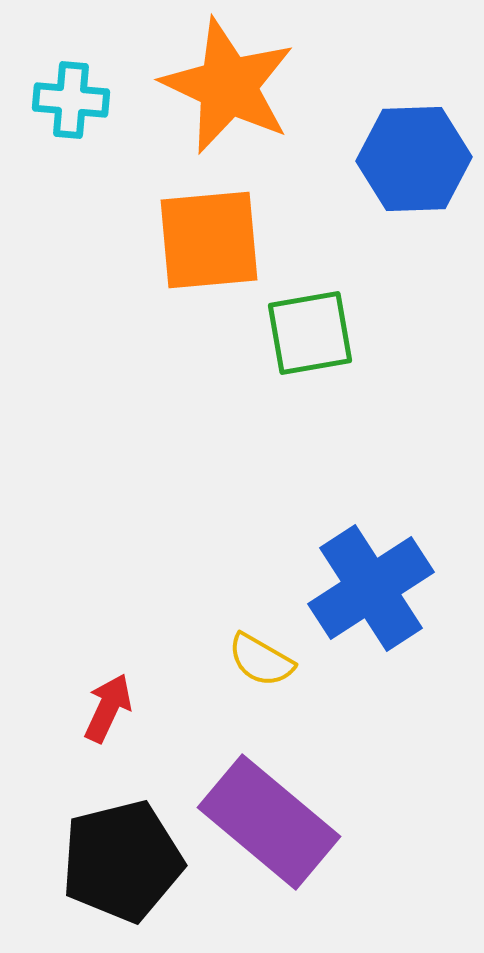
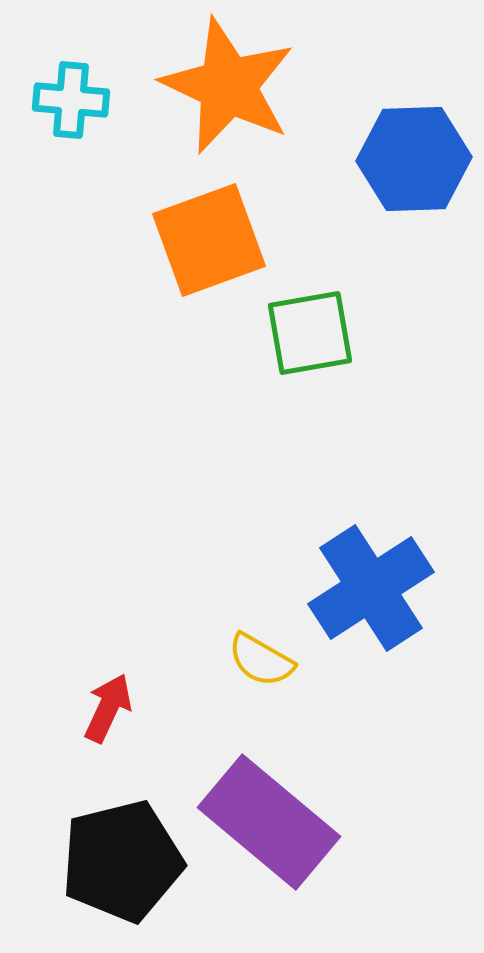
orange square: rotated 15 degrees counterclockwise
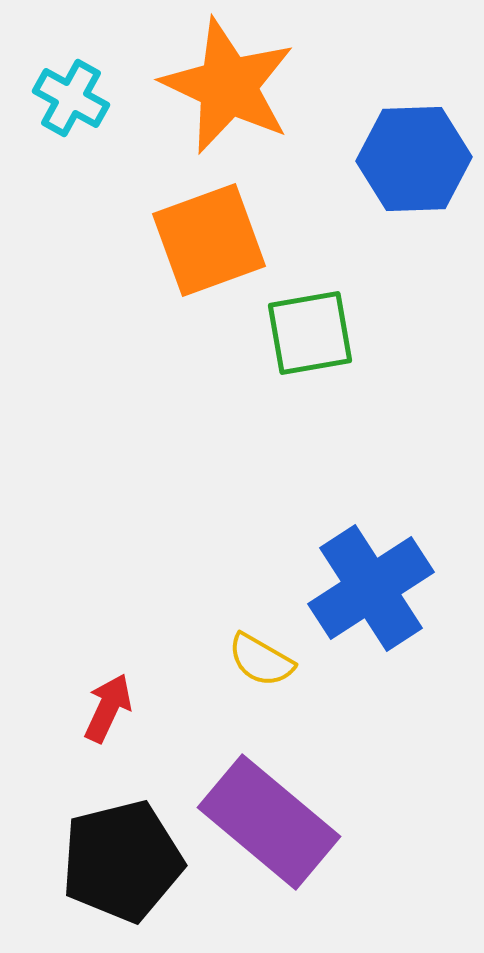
cyan cross: moved 2 px up; rotated 24 degrees clockwise
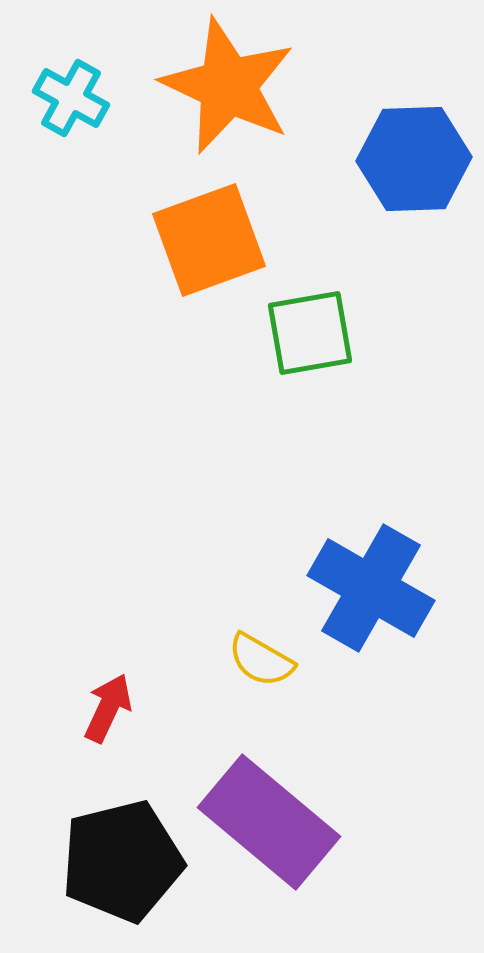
blue cross: rotated 27 degrees counterclockwise
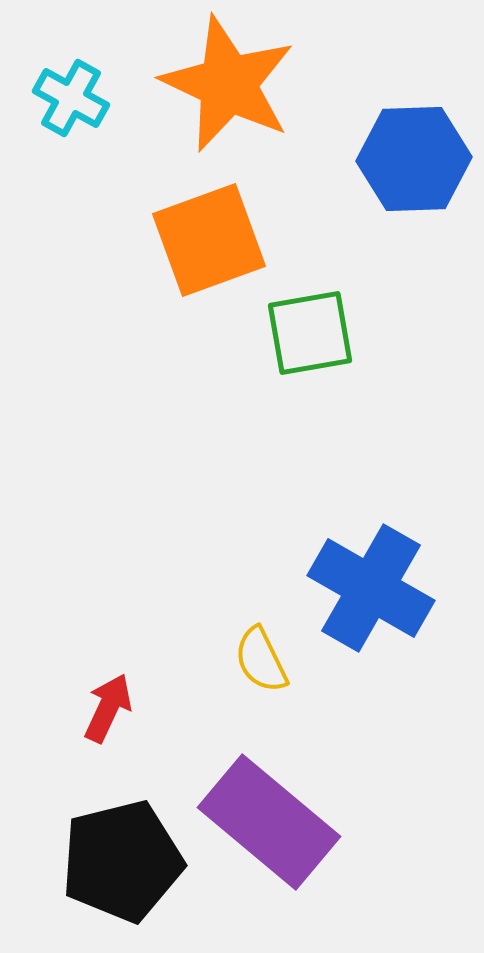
orange star: moved 2 px up
yellow semicircle: rotated 34 degrees clockwise
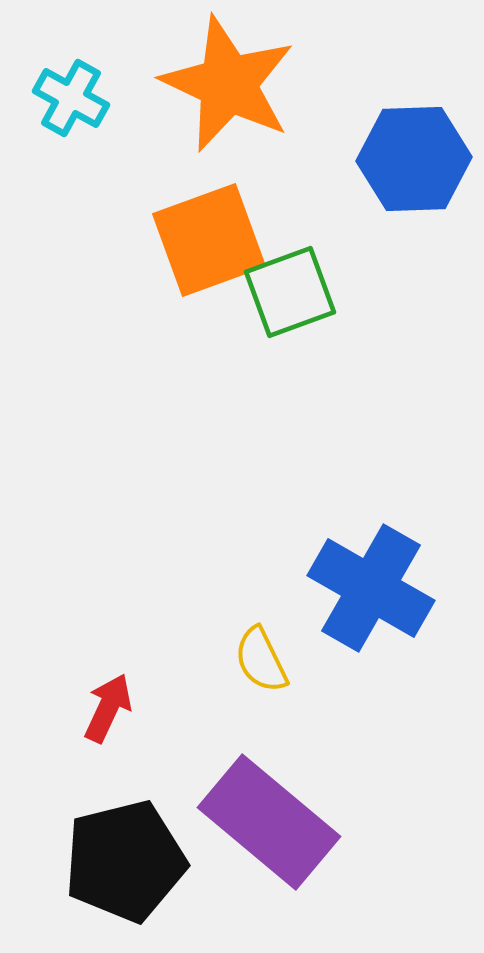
green square: moved 20 px left, 41 px up; rotated 10 degrees counterclockwise
black pentagon: moved 3 px right
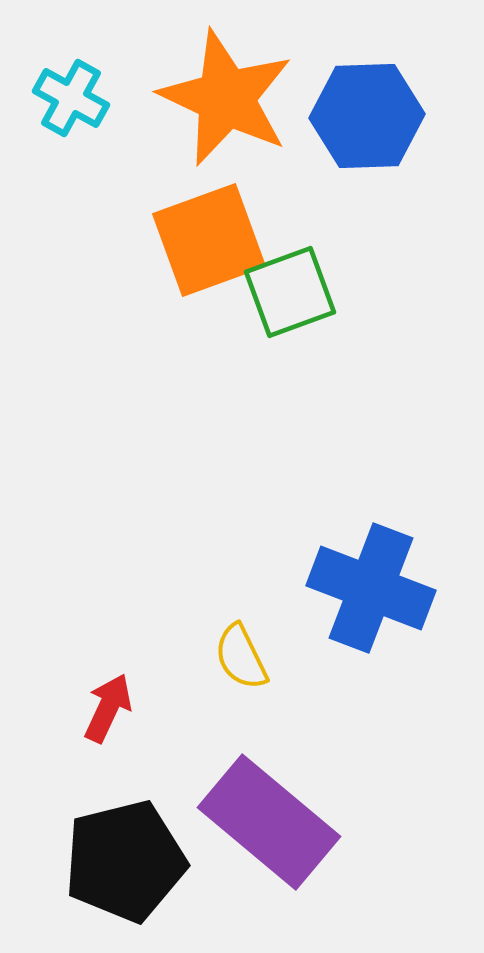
orange star: moved 2 px left, 14 px down
blue hexagon: moved 47 px left, 43 px up
blue cross: rotated 9 degrees counterclockwise
yellow semicircle: moved 20 px left, 3 px up
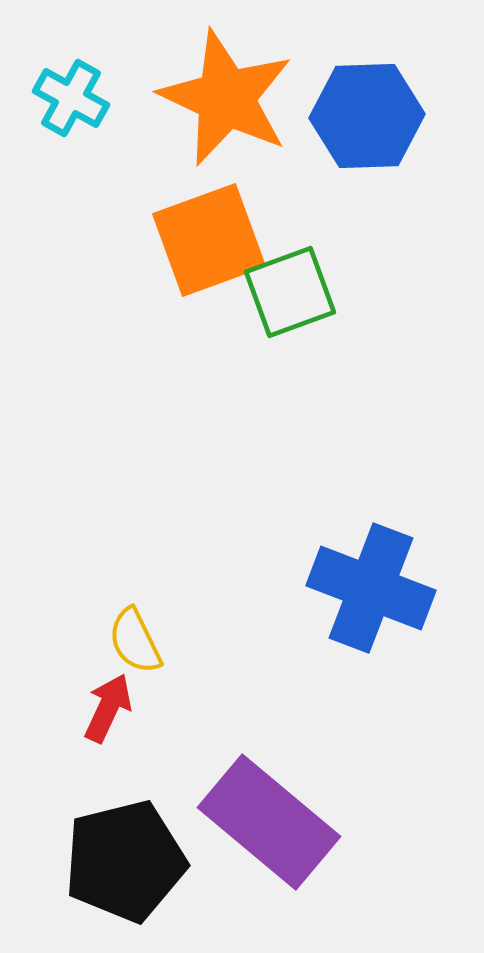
yellow semicircle: moved 106 px left, 16 px up
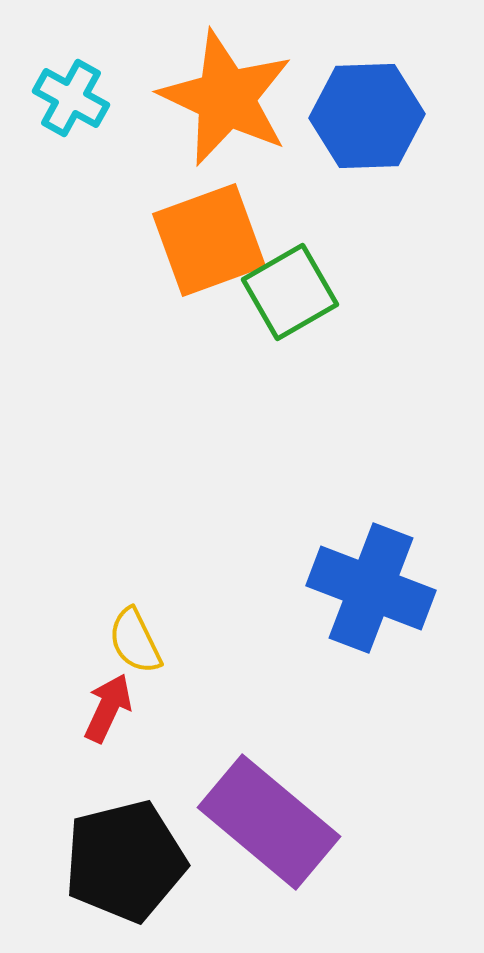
green square: rotated 10 degrees counterclockwise
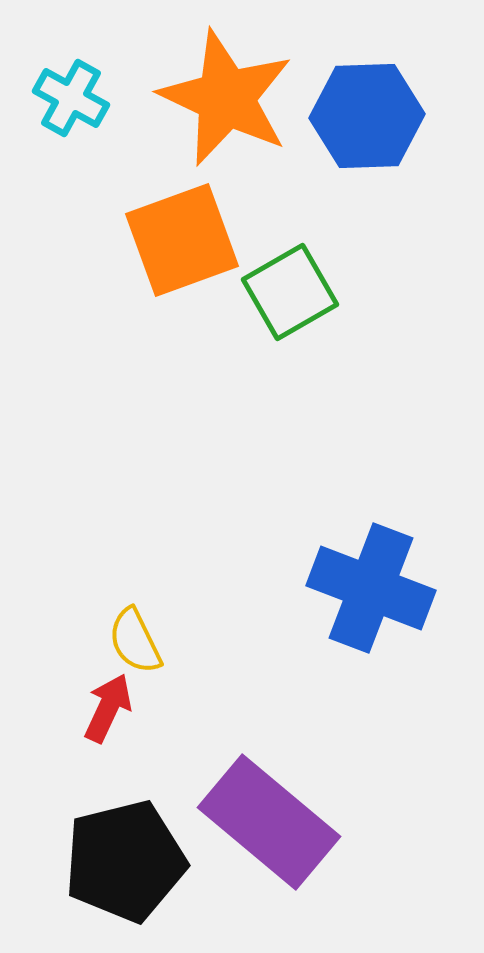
orange square: moved 27 px left
